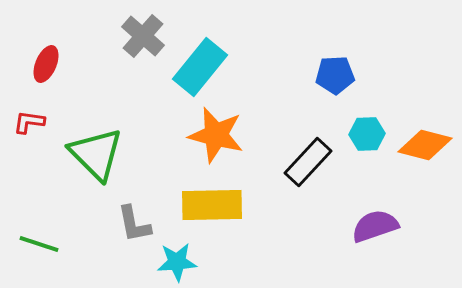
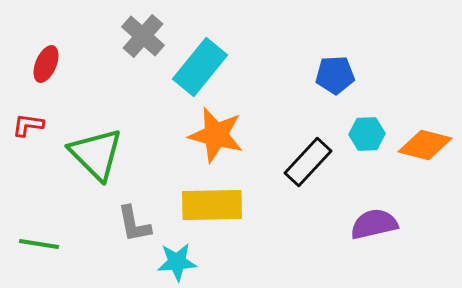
red L-shape: moved 1 px left, 3 px down
purple semicircle: moved 1 px left, 2 px up; rotated 6 degrees clockwise
green line: rotated 9 degrees counterclockwise
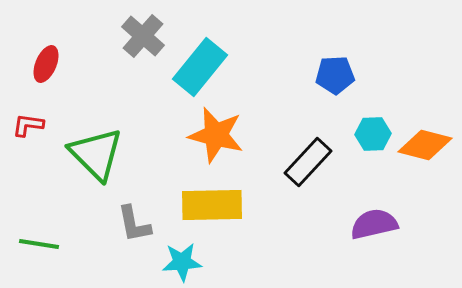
cyan hexagon: moved 6 px right
cyan star: moved 5 px right
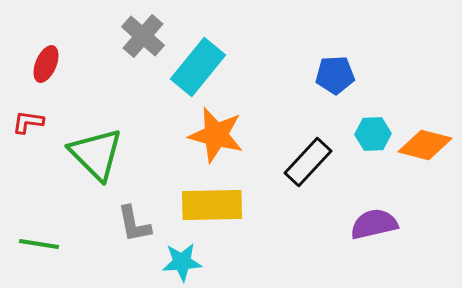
cyan rectangle: moved 2 px left
red L-shape: moved 3 px up
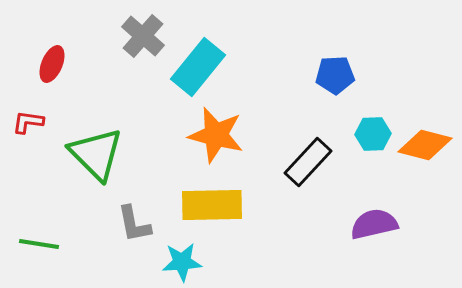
red ellipse: moved 6 px right
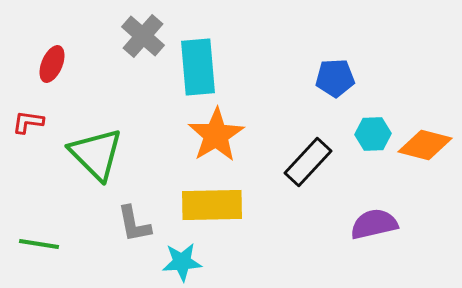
cyan rectangle: rotated 44 degrees counterclockwise
blue pentagon: moved 3 px down
orange star: rotated 26 degrees clockwise
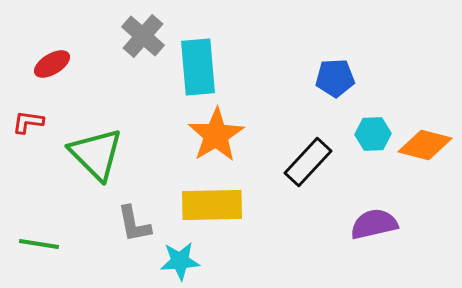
red ellipse: rotated 36 degrees clockwise
cyan star: moved 2 px left, 1 px up
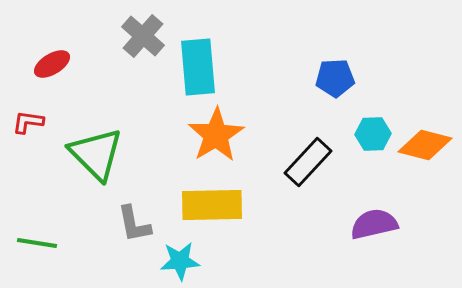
green line: moved 2 px left, 1 px up
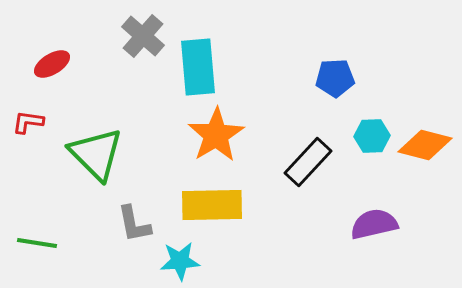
cyan hexagon: moved 1 px left, 2 px down
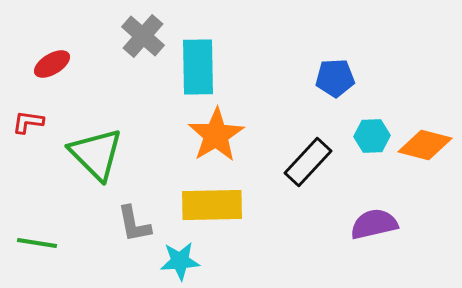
cyan rectangle: rotated 4 degrees clockwise
